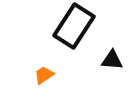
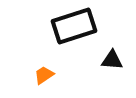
black rectangle: rotated 39 degrees clockwise
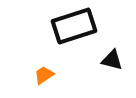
black triangle: rotated 10 degrees clockwise
